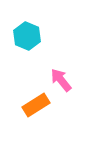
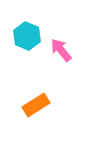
pink arrow: moved 30 px up
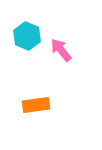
orange rectangle: rotated 24 degrees clockwise
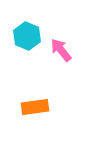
orange rectangle: moved 1 px left, 2 px down
